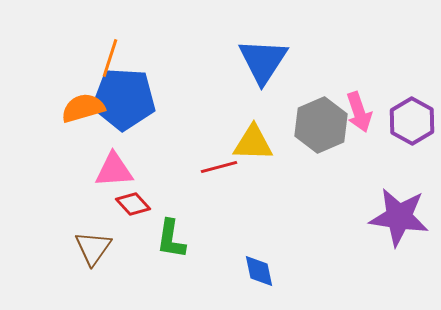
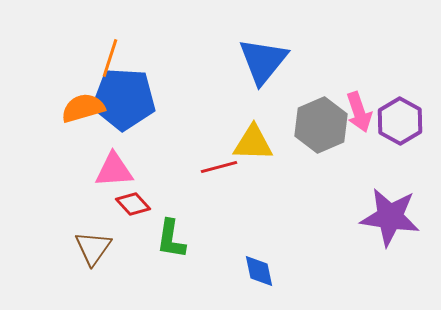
blue triangle: rotated 6 degrees clockwise
purple hexagon: moved 12 px left
purple star: moved 9 px left
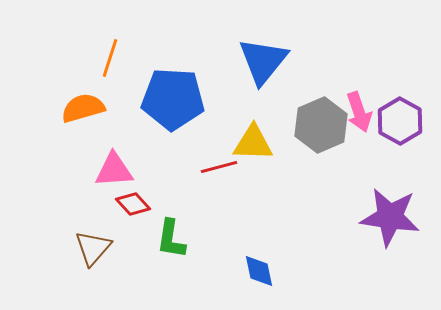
blue pentagon: moved 49 px right
brown triangle: rotated 6 degrees clockwise
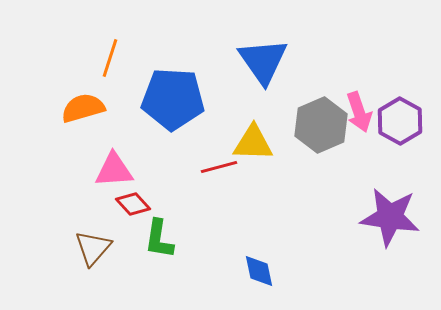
blue triangle: rotated 14 degrees counterclockwise
green L-shape: moved 12 px left
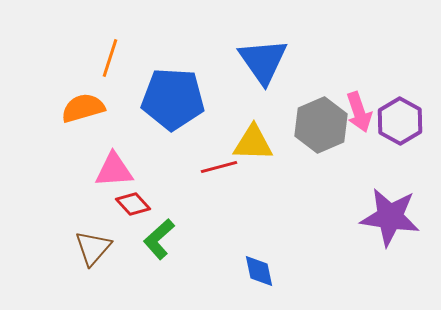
green L-shape: rotated 39 degrees clockwise
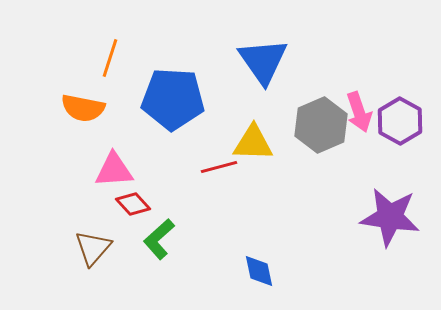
orange semicircle: rotated 153 degrees counterclockwise
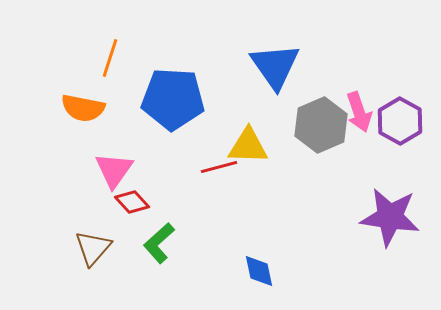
blue triangle: moved 12 px right, 5 px down
yellow triangle: moved 5 px left, 3 px down
pink triangle: rotated 51 degrees counterclockwise
red diamond: moved 1 px left, 2 px up
green L-shape: moved 4 px down
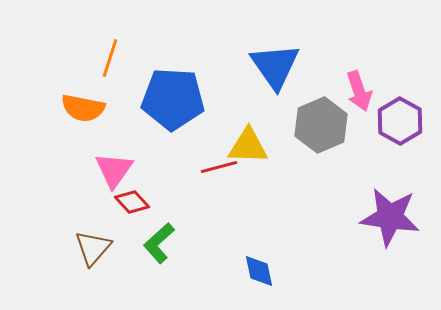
pink arrow: moved 21 px up
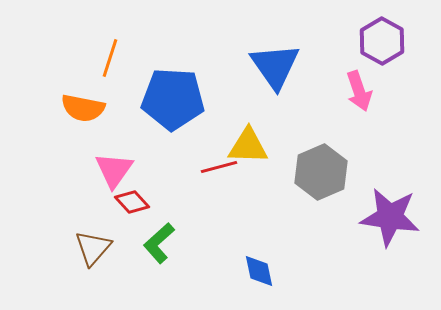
purple hexagon: moved 18 px left, 80 px up
gray hexagon: moved 47 px down
